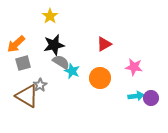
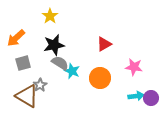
orange arrow: moved 6 px up
gray semicircle: moved 1 px left, 1 px down
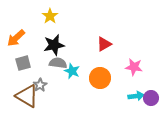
gray semicircle: moved 2 px left; rotated 24 degrees counterclockwise
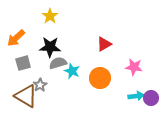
black star: moved 4 px left, 2 px down; rotated 15 degrees clockwise
gray semicircle: rotated 24 degrees counterclockwise
brown triangle: moved 1 px left
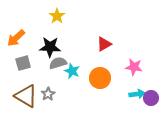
yellow star: moved 7 px right
gray star: moved 8 px right, 9 px down
cyan arrow: moved 1 px right, 2 px up
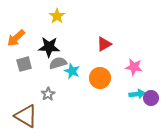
black star: moved 1 px left
gray square: moved 1 px right, 1 px down
brown triangle: moved 20 px down
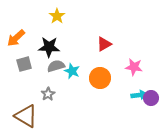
gray semicircle: moved 2 px left, 3 px down
cyan arrow: moved 2 px right, 1 px down
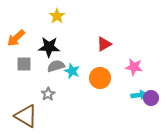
gray square: rotated 14 degrees clockwise
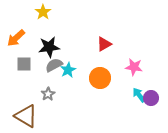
yellow star: moved 14 px left, 4 px up
black star: rotated 10 degrees counterclockwise
gray semicircle: moved 2 px left, 1 px up; rotated 12 degrees counterclockwise
cyan star: moved 4 px left, 1 px up; rotated 21 degrees clockwise
cyan arrow: rotated 119 degrees counterclockwise
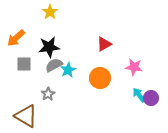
yellow star: moved 7 px right
